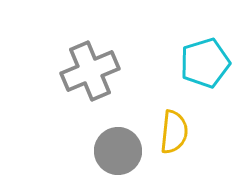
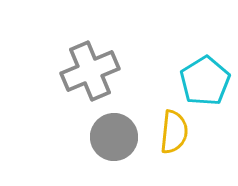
cyan pentagon: moved 18 px down; rotated 15 degrees counterclockwise
gray circle: moved 4 px left, 14 px up
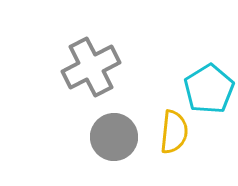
gray cross: moved 1 px right, 4 px up; rotated 4 degrees counterclockwise
cyan pentagon: moved 4 px right, 8 px down
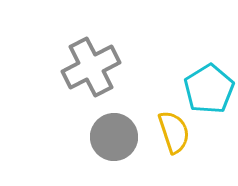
yellow semicircle: rotated 24 degrees counterclockwise
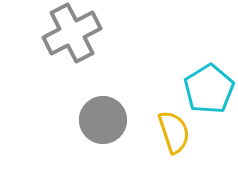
gray cross: moved 19 px left, 34 px up
gray circle: moved 11 px left, 17 px up
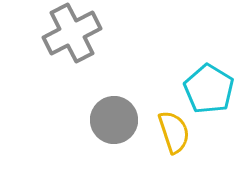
cyan pentagon: rotated 9 degrees counterclockwise
gray circle: moved 11 px right
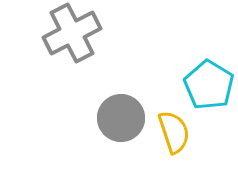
cyan pentagon: moved 4 px up
gray circle: moved 7 px right, 2 px up
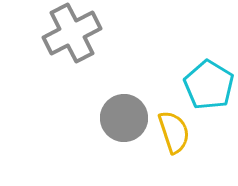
gray circle: moved 3 px right
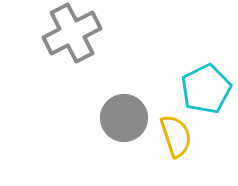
cyan pentagon: moved 3 px left, 4 px down; rotated 15 degrees clockwise
yellow semicircle: moved 2 px right, 4 px down
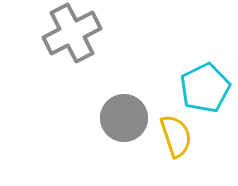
cyan pentagon: moved 1 px left, 1 px up
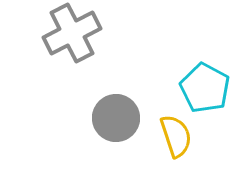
cyan pentagon: rotated 18 degrees counterclockwise
gray circle: moved 8 px left
